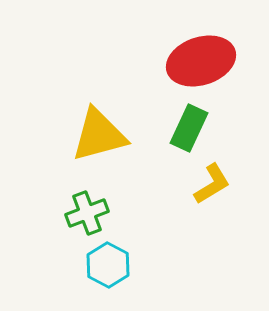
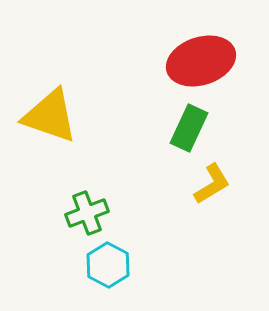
yellow triangle: moved 49 px left, 19 px up; rotated 34 degrees clockwise
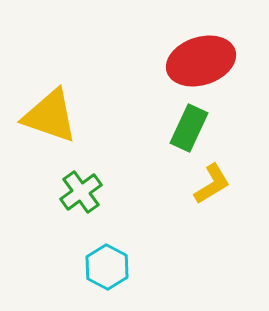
green cross: moved 6 px left, 21 px up; rotated 15 degrees counterclockwise
cyan hexagon: moved 1 px left, 2 px down
